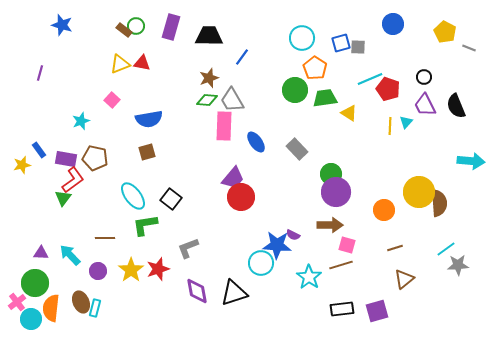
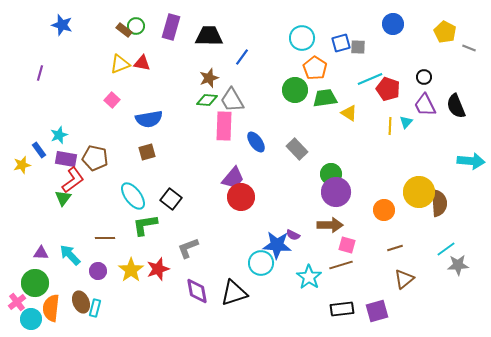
cyan star at (81, 121): moved 22 px left, 14 px down
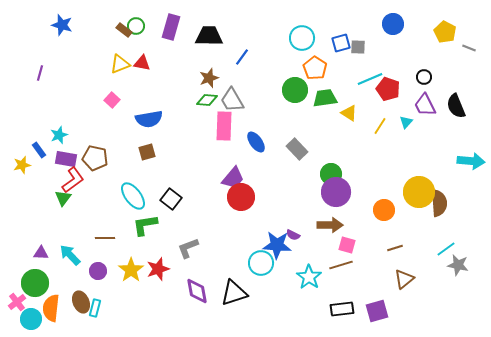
yellow line at (390, 126): moved 10 px left; rotated 30 degrees clockwise
gray star at (458, 265): rotated 15 degrees clockwise
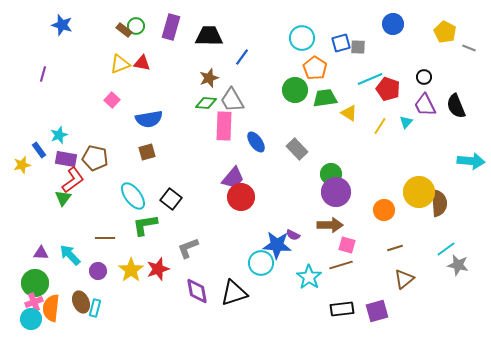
purple line at (40, 73): moved 3 px right, 1 px down
green diamond at (207, 100): moved 1 px left, 3 px down
pink cross at (17, 302): moved 17 px right; rotated 18 degrees clockwise
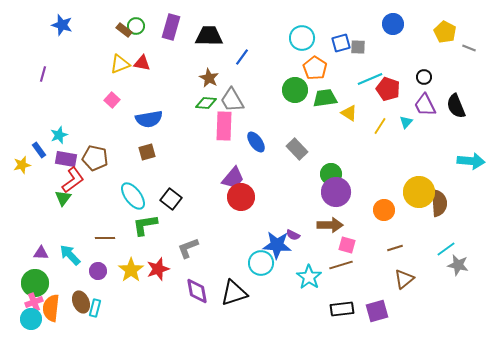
brown star at (209, 78): rotated 24 degrees counterclockwise
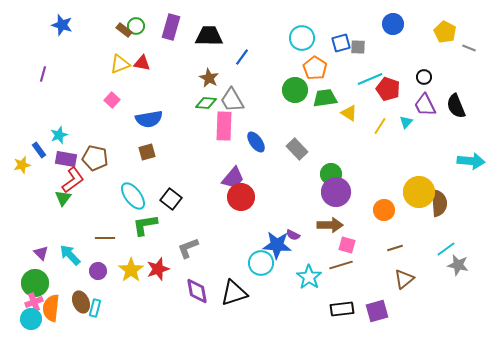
purple triangle at (41, 253): rotated 42 degrees clockwise
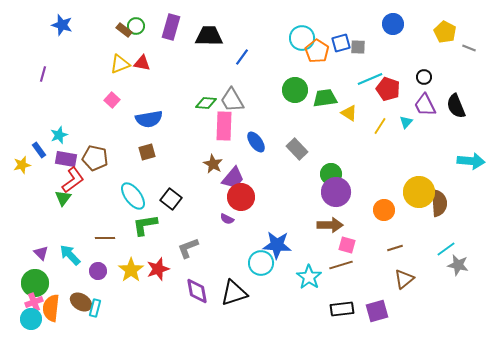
orange pentagon at (315, 68): moved 2 px right, 17 px up
brown star at (209, 78): moved 4 px right, 86 px down
purple semicircle at (293, 235): moved 66 px left, 16 px up
brown ellipse at (81, 302): rotated 35 degrees counterclockwise
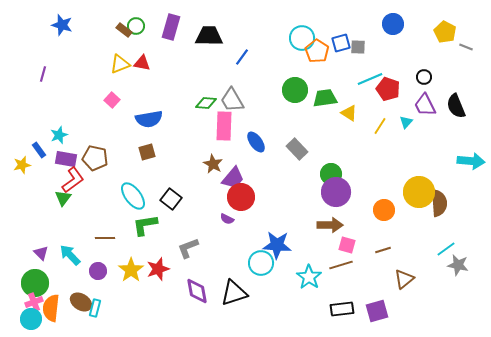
gray line at (469, 48): moved 3 px left, 1 px up
brown line at (395, 248): moved 12 px left, 2 px down
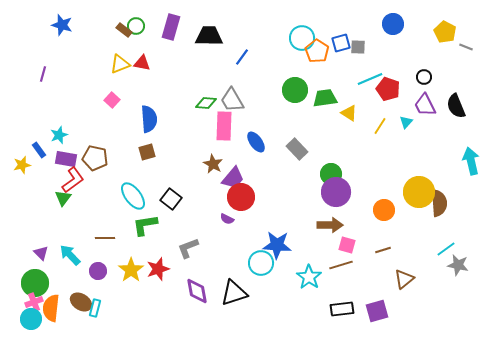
blue semicircle at (149, 119): rotated 84 degrees counterclockwise
cyan arrow at (471, 161): rotated 108 degrees counterclockwise
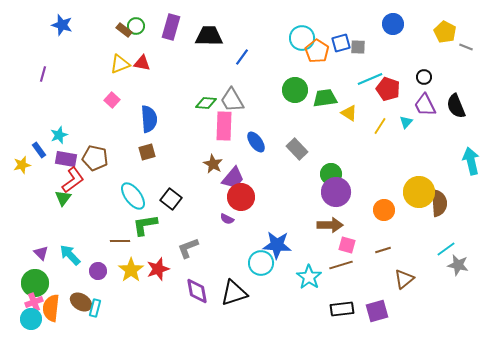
brown line at (105, 238): moved 15 px right, 3 px down
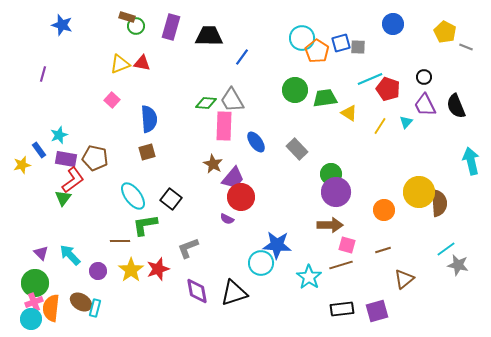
brown rectangle at (124, 30): moved 3 px right, 13 px up; rotated 21 degrees counterclockwise
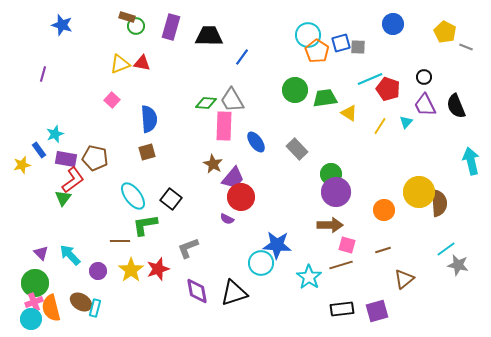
cyan circle at (302, 38): moved 6 px right, 3 px up
cyan star at (59, 135): moved 4 px left, 1 px up
orange semicircle at (51, 308): rotated 20 degrees counterclockwise
